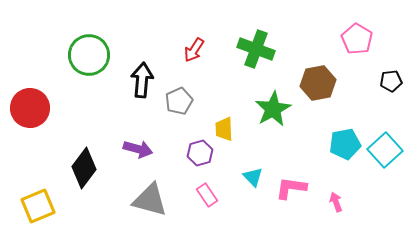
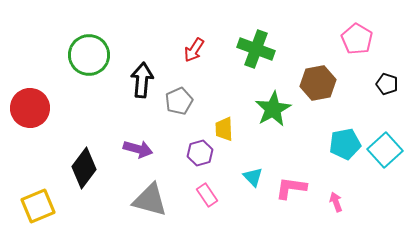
black pentagon: moved 4 px left, 3 px down; rotated 25 degrees clockwise
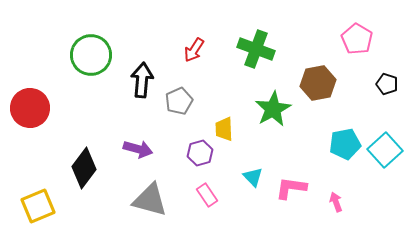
green circle: moved 2 px right
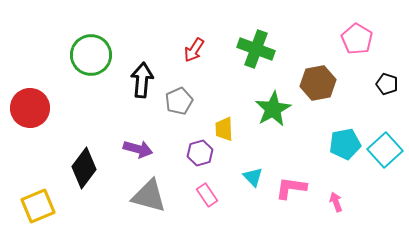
gray triangle: moved 1 px left, 4 px up
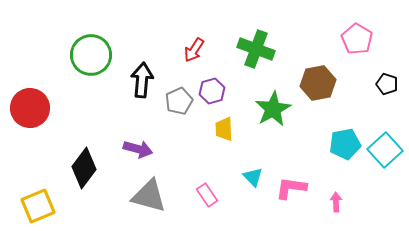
purple hexagon: moved 12 px right, 62 px up
pink arrow: rotated 18 degrees clockwise
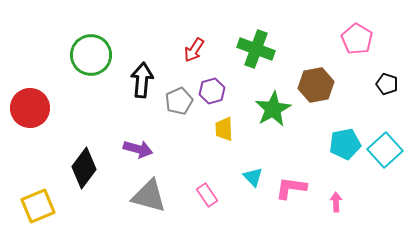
brown hexagon: moved 2 px left, 2 px down
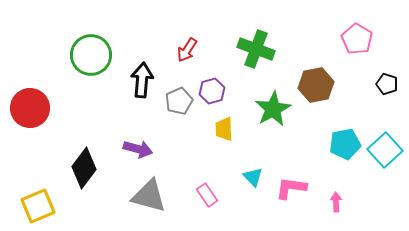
red arrow: moved 7 px left
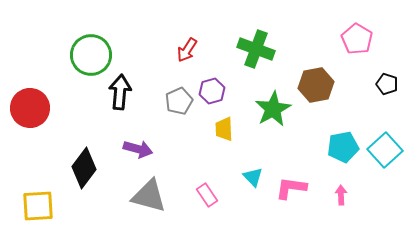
black arrow: moved 22 px left, 12 px down
cyan pentagon: moved 2 px left, 3 px down
pink arrow: moved 5 px right, 7 px up
yellow square: rotated 20 degrees clockwise
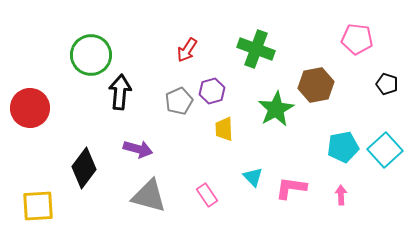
pink pentagon: rotated 24 degrees counterclockwise
green star: moved 3 px right
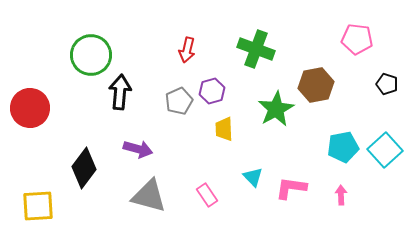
red arrow: rotated 20 degrees counterclockwise
